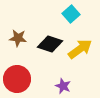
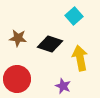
cyan square: moved 3 px right, 2 px down
yellow arrow: moved 9 px down; rotated 65 degrees counterclockwise
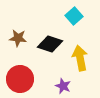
red circle: moved 3 px right
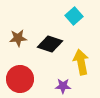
brown star: rotated 12 degrees counterclockwise
yellow arrow: moved 1 px right, 4 px down
purple star: rotated 21 degrees counterclockwise
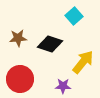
yellow arrow: moved 2 px right; rotated 50 degrees clockwise
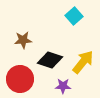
brown star: moved 5 px right, 2 px down
black diamond: moved 16 px down
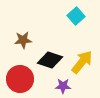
cyan square: moved 2 px right
yellow arrow: moved 1 px left
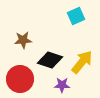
cyan square: rotated 18 degrees clockwise
purple star: moved 1 px left, 1 px up
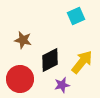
brown star: rotated 18 degrees clockwise
black diamond: rotated 45 degrees counterclockwise
purple star: rotated 14 degrees counterclockwise
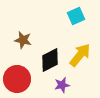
yellow arrow: moved 2 px left, 7 px up
red circle: moved 3 px left
